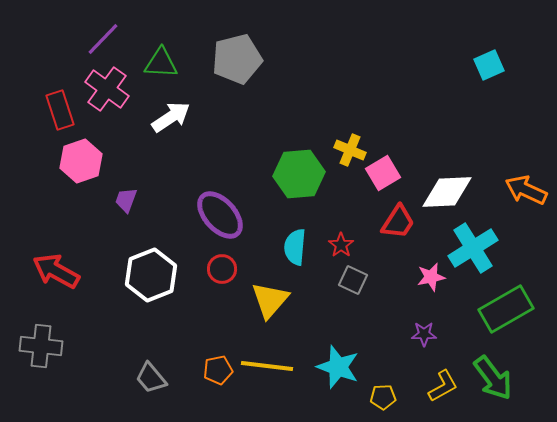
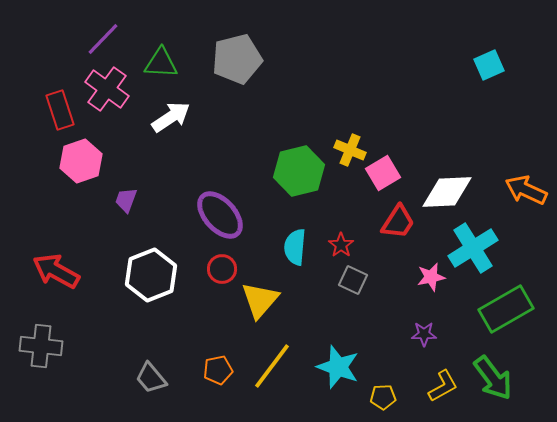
green hexagon: moved 3 px up; rotated 9 degrees counterclockwise
yellow triangle: moved 10 px left
yellow line: moved 5 px right; rotated 60 degrees counterclockwise
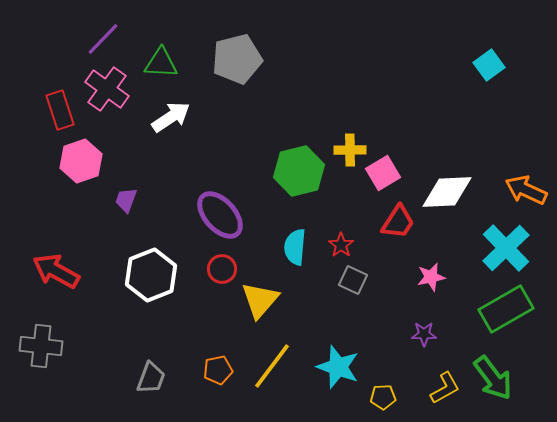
cyan square: rotated 12 degrees counterclockwise
yellow cross: rotated 24 degrees counterclockwise
cyan cross: moved 33 px right; rotated 12 degrees counterclockwise
gray trapezoid: rotated 120 degrees counterclockwise
yellow L-shape: moved 2 px right, 2 px down
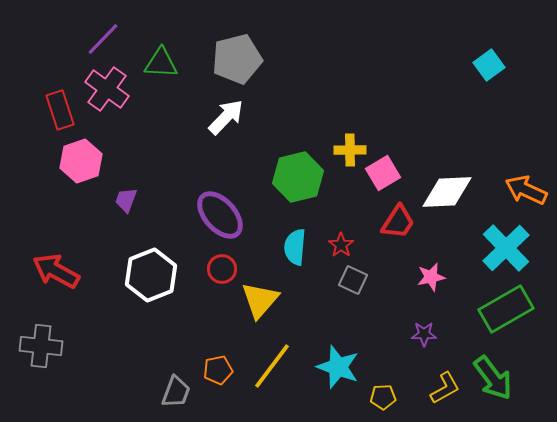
white arrow: moved 55 px right; rotated 12 degrees counterclockwise
green hexagon: moved 1 px left, 6 px down
gray trapezoid: moved 25 px right, 14 px down
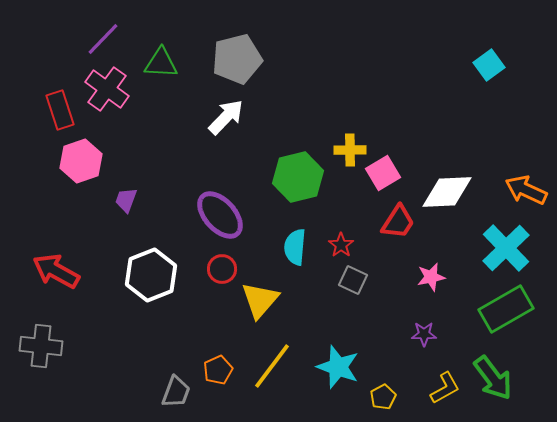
orange pentagon: rotated 12 degrees counterclockwise
yellow pentagon: rotated 25 degrees counterclockwise
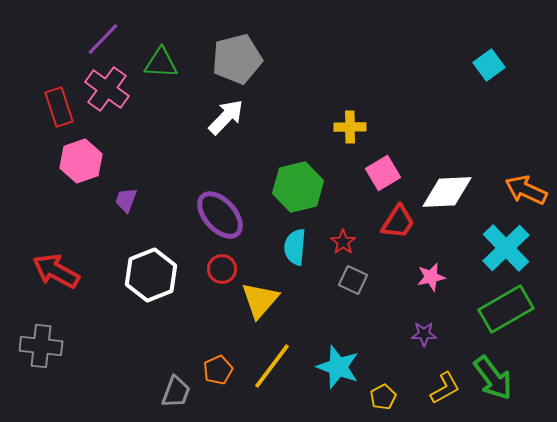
red rectangle: moved 1 px left, 3 px up
yellow cross: moved 23 px up
green hexagon: moved 10 px down
red star: moved 2 px right, 3 px up
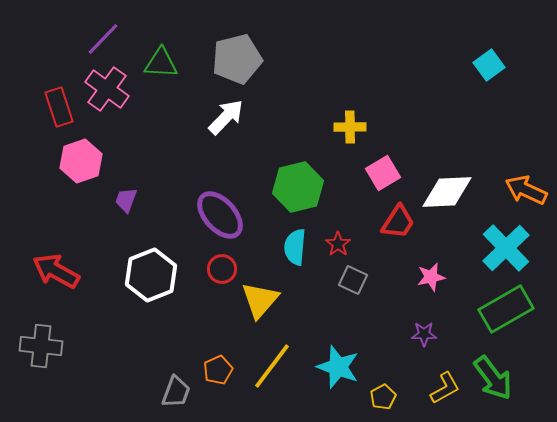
red star: moved 5 px left, 2 px down
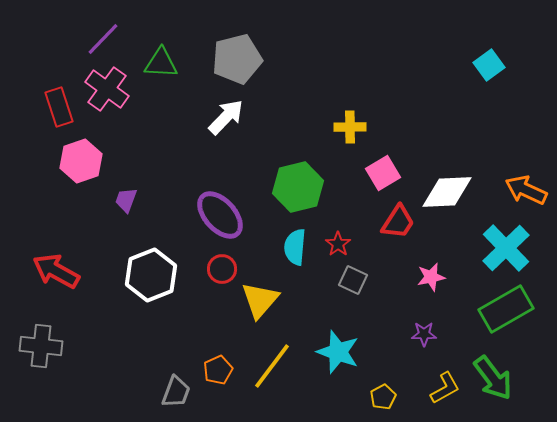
cyan star: moved 15 px up
